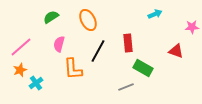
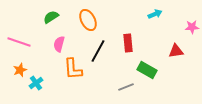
pink line: moved 2 px left, 5 px up; rotated 60 degrees clockwise
red triangle: rotated 28 degrees counterclockwise
green rectangle: moved 4 px right, 2 px down
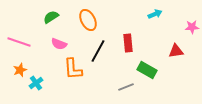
pink semicircle: rotated 84 degrees counterclockwise
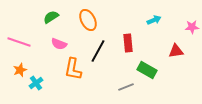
cyan arrow: moved 1 px left, 6 px down
orange L-shape: rotated 15 degrees clockwise
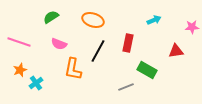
orange ellipse: moved 5 px right; rotated 45 degrees counterclockwise
red rectangle: rotated 18 degrees clockwise
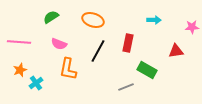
cyan arrow: rotated 24 degrees clockwise
pink line: rotated 15 degrees counterclockwise
orange L-shape: moved 5 px left
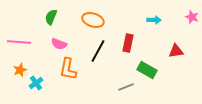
green semicircle: rotated 35 degrees counterclockwise
pink star: moved 10 px up; rotated 24 degrees clockwise
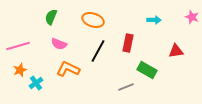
pink line: moved 1 px left, 4 px down; rotated 20 degrees counterclockwise
orange L-shape: rotated 105 degrees clockwise
